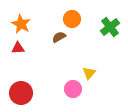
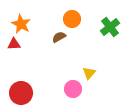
red triangle: moved 4 px left, 4 px up
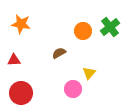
orange circle: moved 11 px right, 12 px down
orange star: rotated 18 degrees counterclockwise
brown semicircle: moved 16 px down
red triangle: moved 16 px down
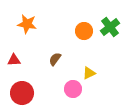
orange star: moved 6 px right
orange circle: moved 1 px right
brown semicircle: moved 4 px left, 6 px down; rotated 24 degrees counterclockwise
yellow triangle: rotated 24 degrees clockwise
red circle: moved 1 px right
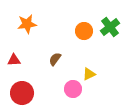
orange star: rotated 18 degrees counterclockwise
yellow triangle: moved 1 px down
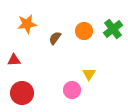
green cross: moved 3 px right, 2 px down
brown semicircle: moved 21 px up
yellow triangle: rotated 32 degrees counterclockwise
pink circle: moved 1 px left, 1 px down
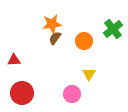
orange star: moved 25 px right
orange circle: moved 10 px down
pink circle: moved 4 px down
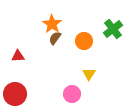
orange star: rotated 30 degrees counterclockwise
red triangle: moved 4 px right, 4 px up
red circle: moved 7 px left, 1 px down
